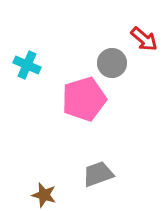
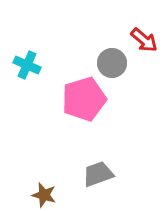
red arrow: moved 1 px down
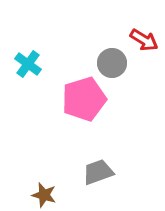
red arrow: rotated 8 degrees counterclockwise
cyan cross: moved 1 px right, 1 px up; rotated 12 degrees clockwise
gray trapezoid: moved 2 px up
